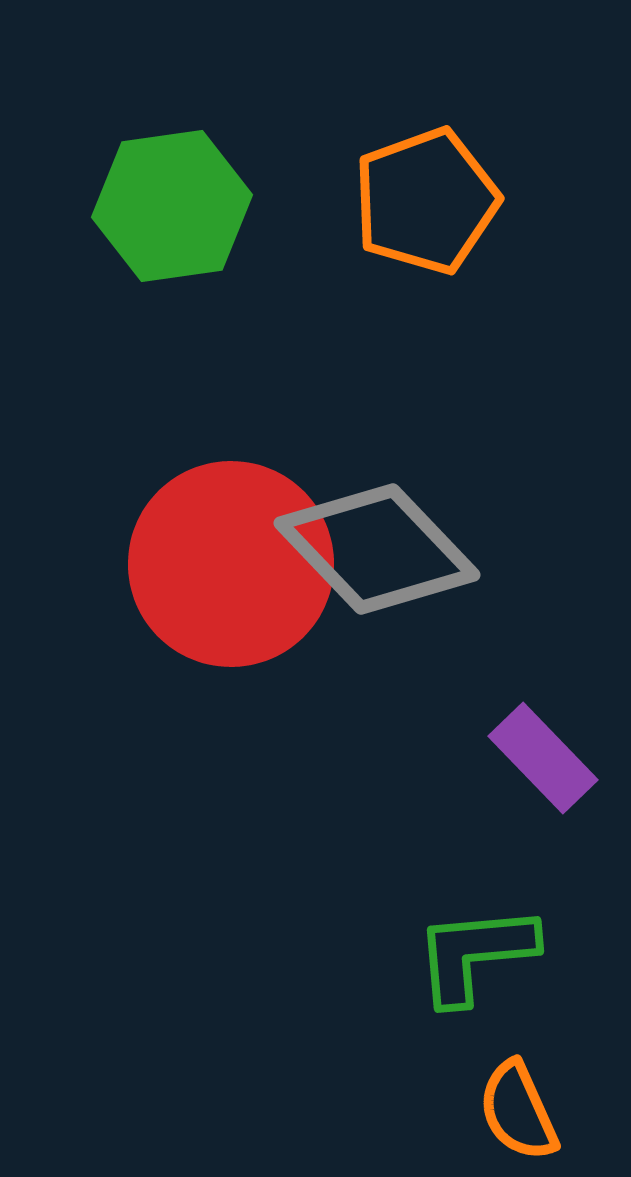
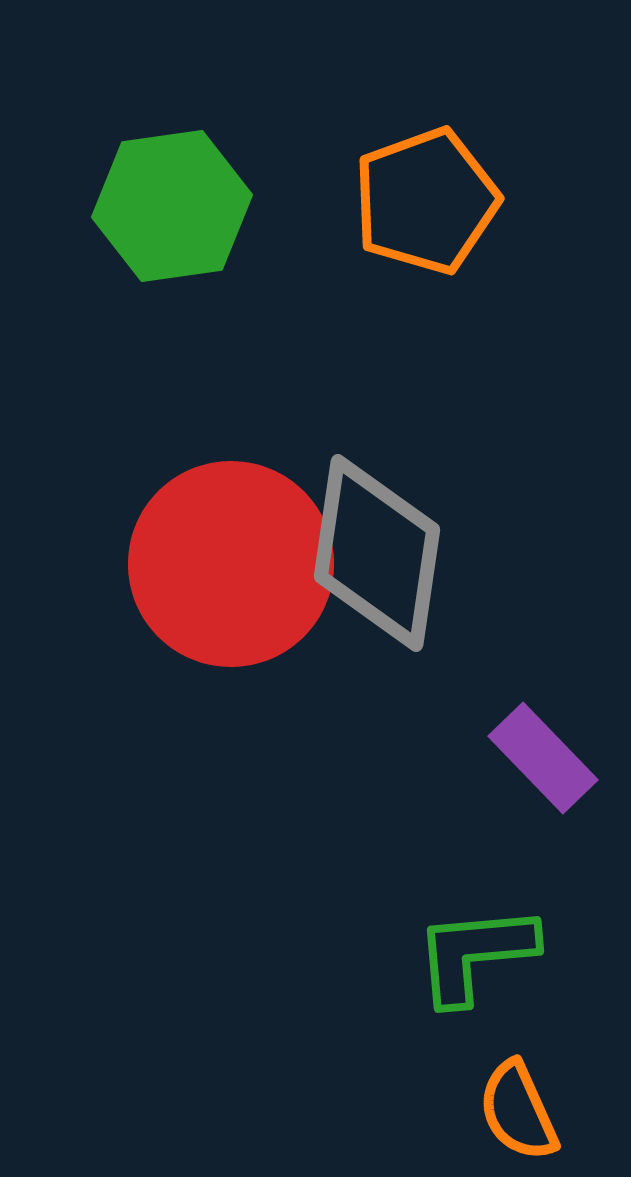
gray diamond: moved 4 px down; rotated 52 degrees clockwise
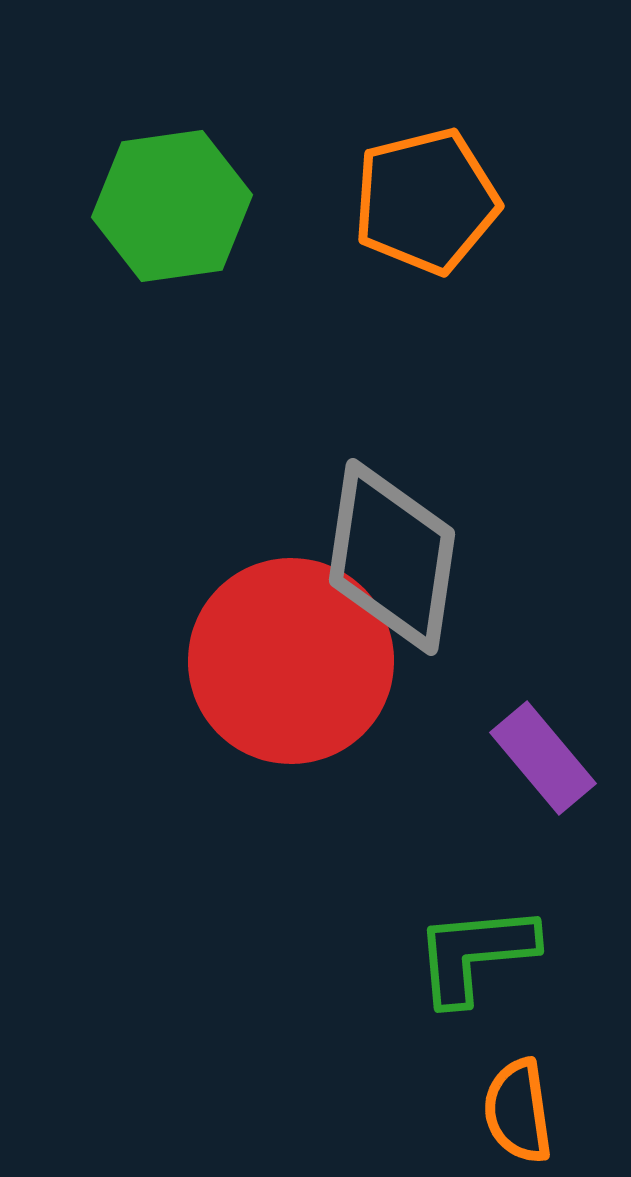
orange pentagon: rotated 6 degrees clockwise
gray diamond: moved 15 px right, 4 px down
red circle: moved 60 px right, 97 px down
purple rectangle: rotated 4 degrees clockwise
orange semicircle: rotated 16 degrees clockwise
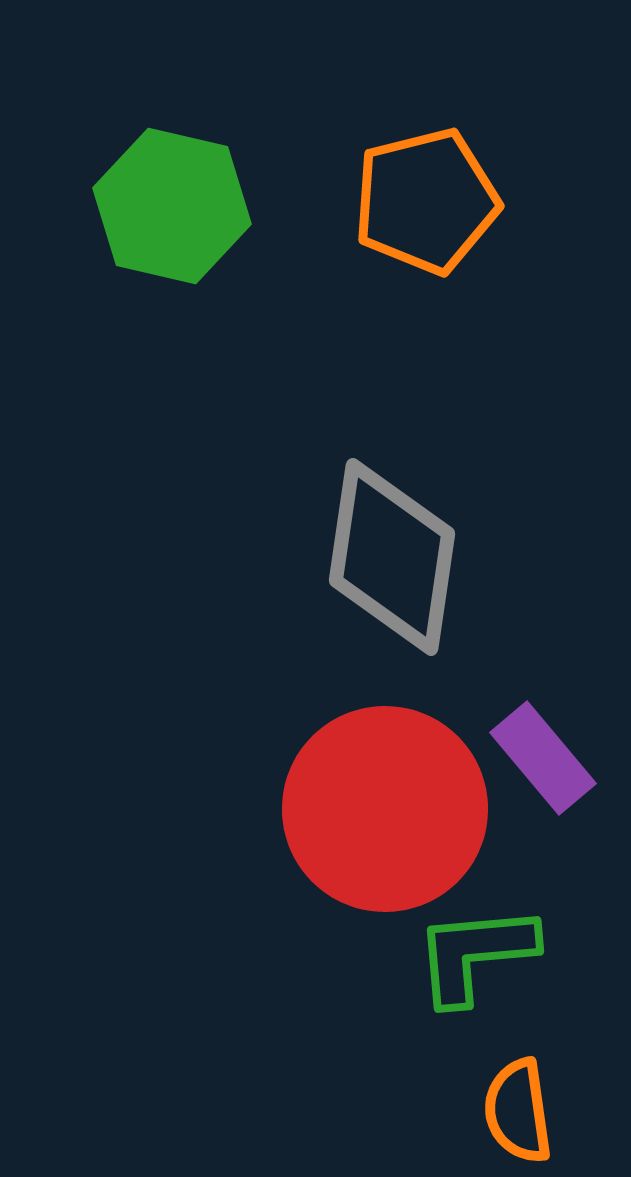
green hexagon: rotated 21 degrees clockwise
red circle: moved 94 px right, 148 px down
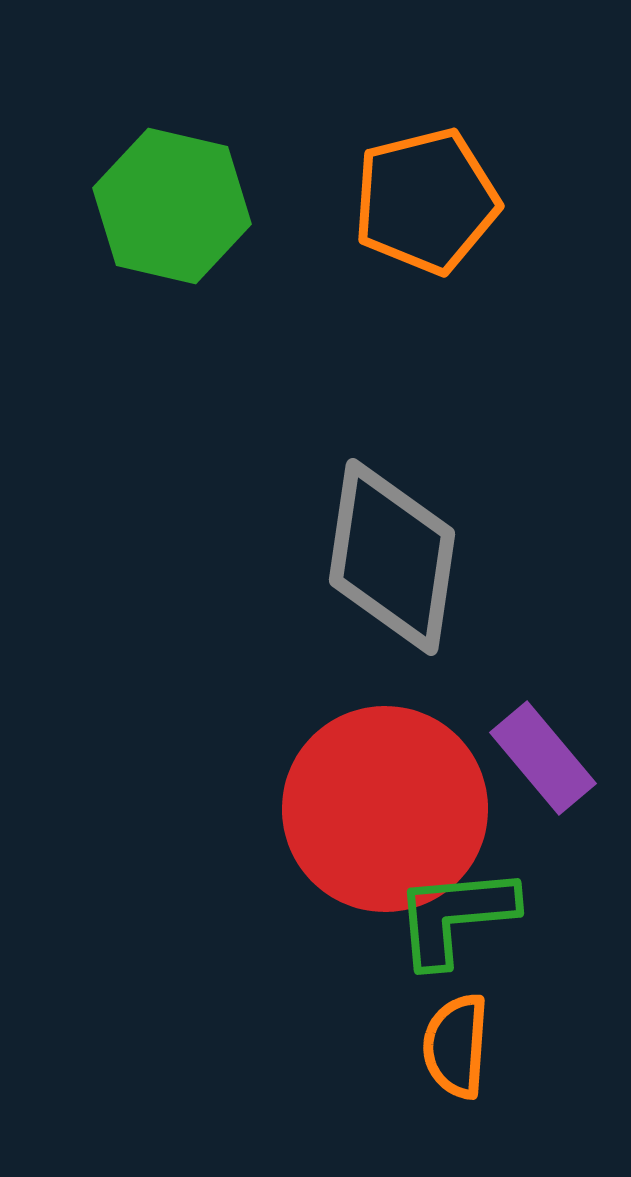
green L-shape: moved 20 px left, 38 px up
orange semicircle: moved 62 px left, 65 px up; rotated 12 degrees clockwise
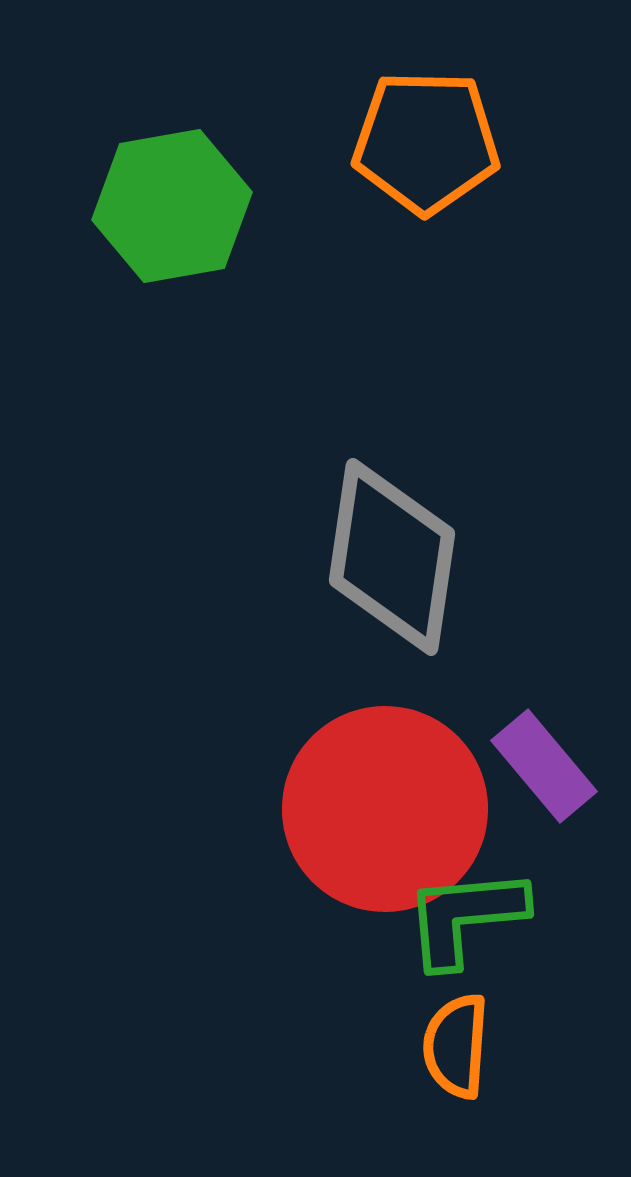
orange pentagon: moved 59 px up; rotated 15 degrees clockwise
green hexagon: rotated 23 degrees counterclockwise
purple rectangle: moved 1 px right, 8 px down
green L-shape: moved 10 px right, 1 px down
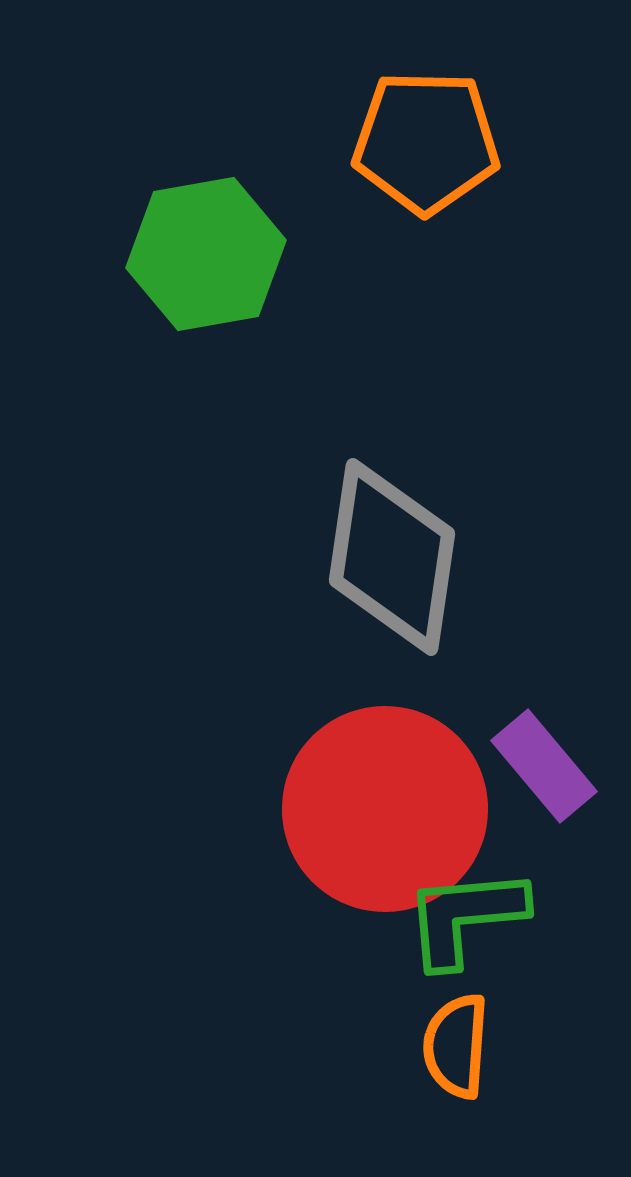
green hexagon: moved 34 px right, 48 px down
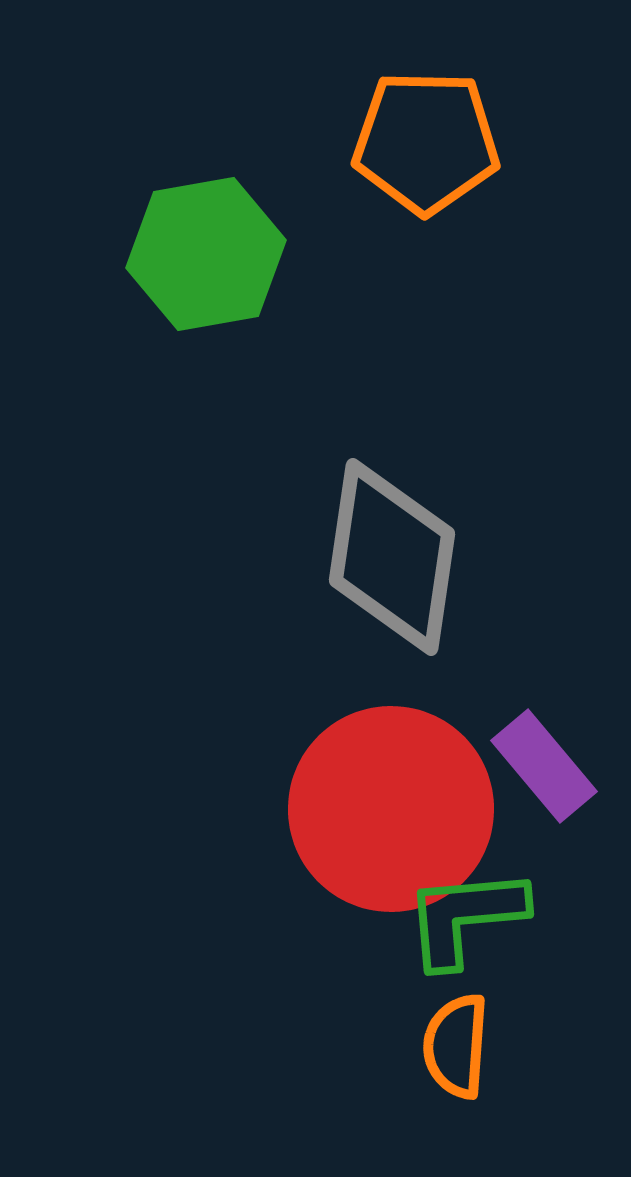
red circle: moved 6 px right
